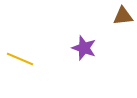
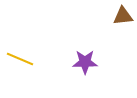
purple star: moved 1 px right, 14 px down; rotated 20 degrees counterclockwise
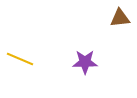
brown triangle: moved 3 px left, 2 px down
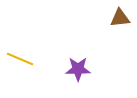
purple star: moved 7 px left, 7 px down
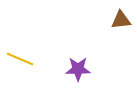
brown triangle: moved 1 px right, 2 px down
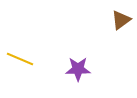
brown triangle: rotated 30 degrees counterclockwise
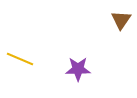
brown triangle: rotated 20 degrees counterclockwise
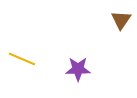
yellow line: moved 2 px right
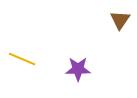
brown triangle: moved 1 px left
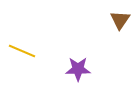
yellow line: moved 8 px up
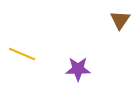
yellow line: moved 3 px down
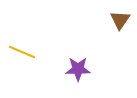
yellow line: moved 2 px up
